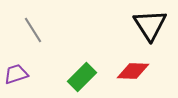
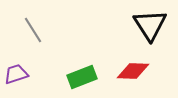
green rectangle: rotated 24 degrees clockwise
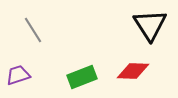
purple trapezoid: moved 2 px right, 1 px down
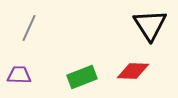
gray line: moved 4 px left, 2 px up; rotated 56 degrees clockwise
purple trapezoid: moved 1 px right; rotated 20 degrees clockwise
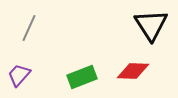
black triangle: moved 1 px right
purple trapezoid: rotated 50 degrees counterclockwise
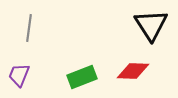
gray line: rotated 16 degrees counterclockwise
purple trapezoid: rotated 20 degrees counterclockwise
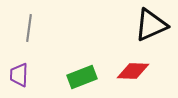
black triangle: rotated 39 degrees clockwise
purple trapezoid: rotated 20 degrees counterclockwise
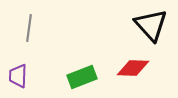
black triangle: rotated 48 degrees counterclockwise
red diamond: moved 3 px up
purple trapezoid: moved 1 px left, 1 px down
